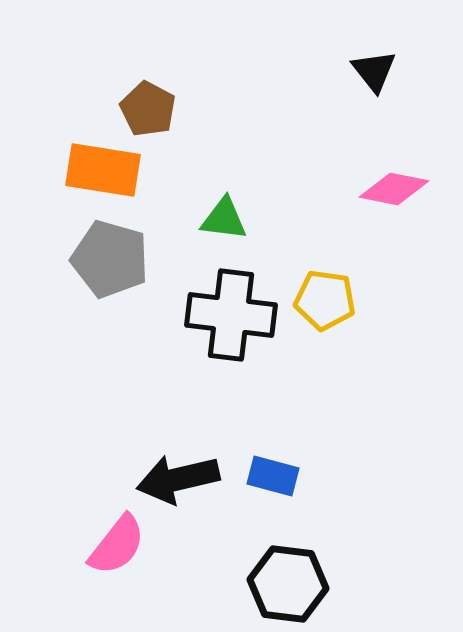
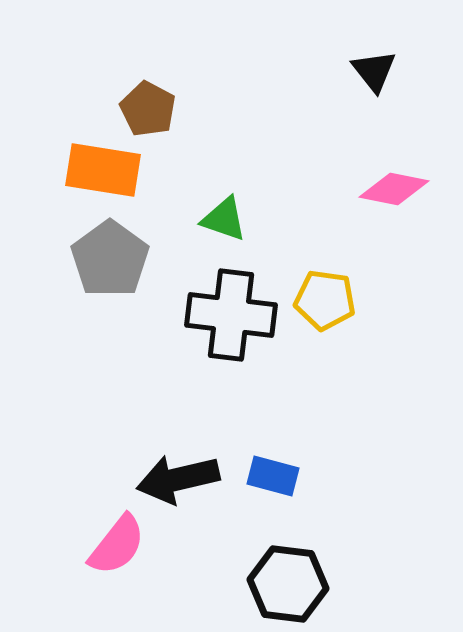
green triangle: rotated 12 degrees clockwise
gray pentagon: rotated 20 degrees clockwise
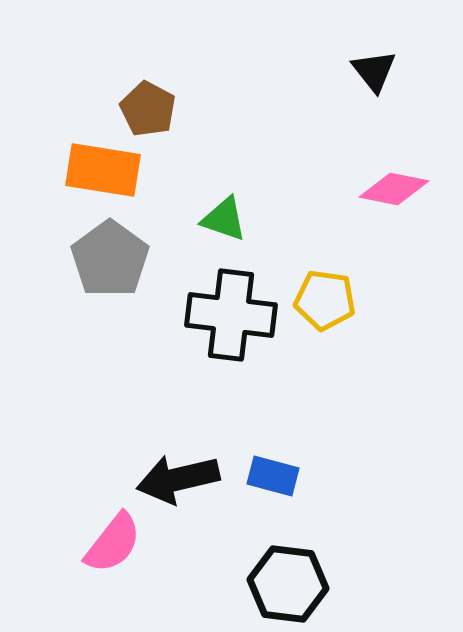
pink semicircle: moved 4 px left, 2 px up
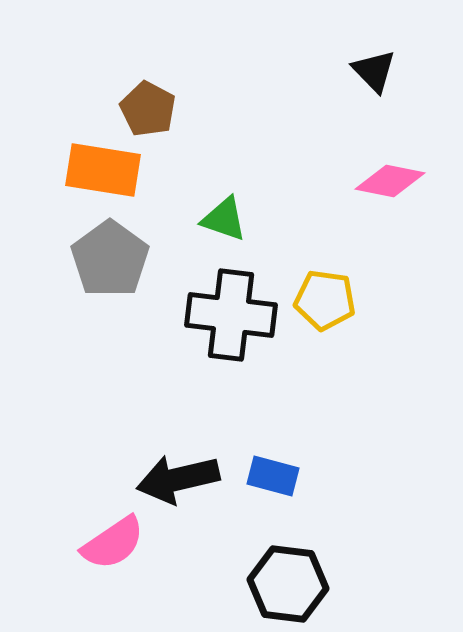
black triangle: rotated 6 degrees counterclockwise
pink diamond: moved 4 px left, 8 px up
pink semicircle: rotated 18 degrees clockwise
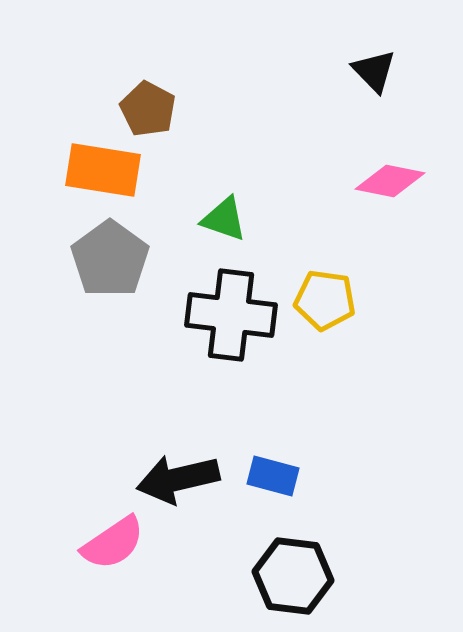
black hexagon: moved 5 px right, 8 px up
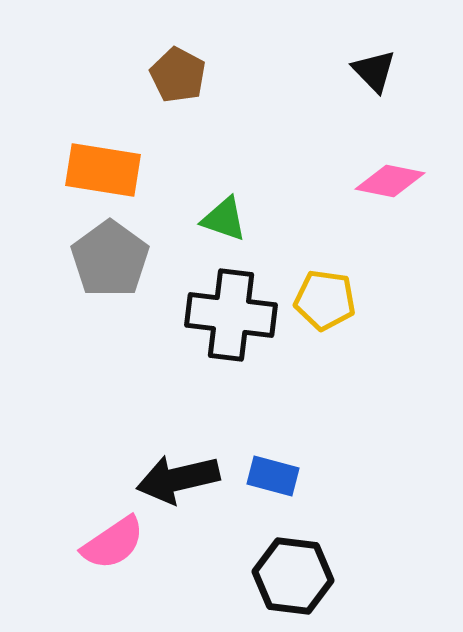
brown pentagon: moved 30 px right, 34 px up
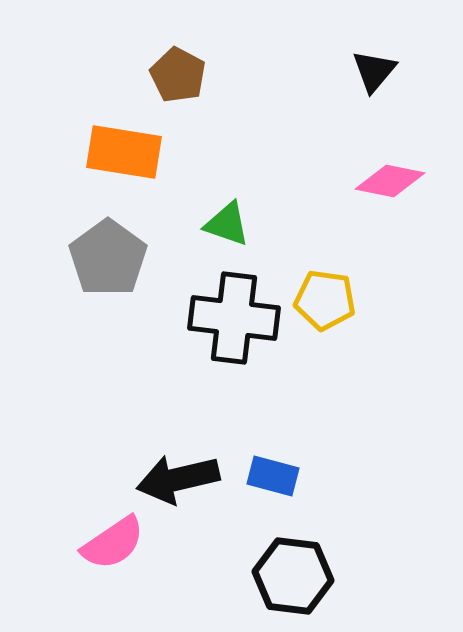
black triangle: rotated 24 degrees clockwise
orange rectangle: moved 21 px right, 18 px up
green triangle: moved 3 px right, 5 px down
gray pentagon: moved 2 px left, 1 px up
black cross: moved 3 px right, 3 px down
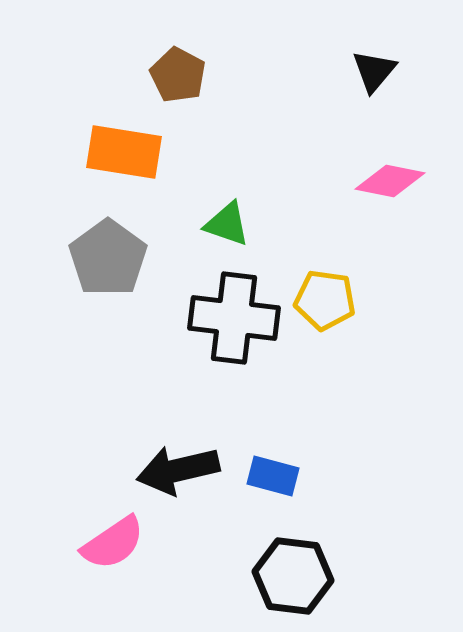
black arrow: moved 9 px up
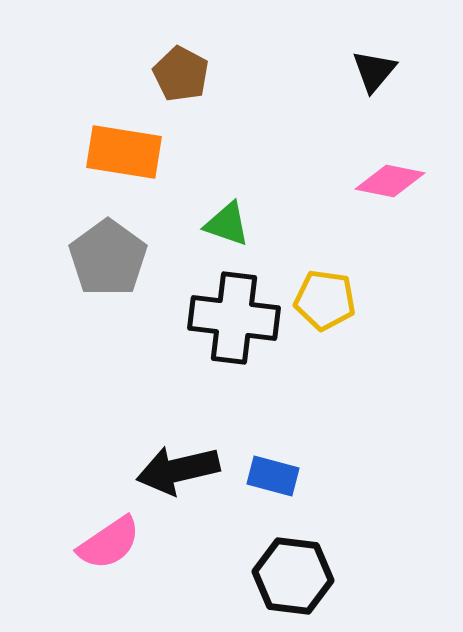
brown pentagon: moved 3 px right, 1 px up
pink semicircle: moved 4 px left
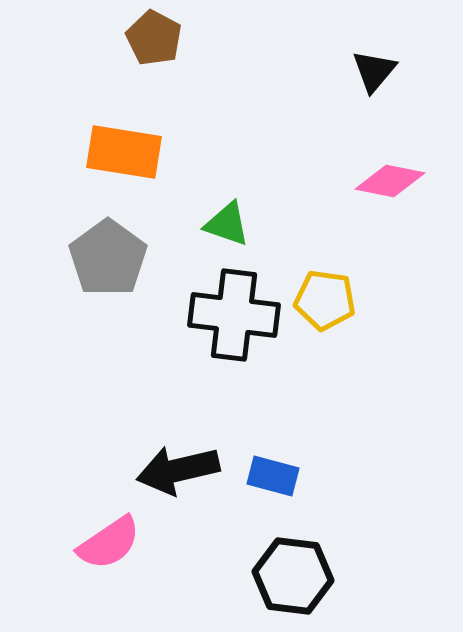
brown pentagon: moved 27 px left, 36 px up
black cross: moved 3 px up
